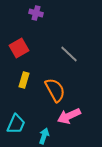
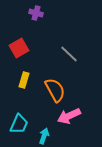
cyan trapezoid: moved 3 px right
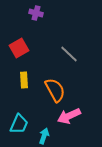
yellow rectangle: rotated 21 degrees counterclockwise
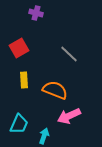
orange semicircle: rotated 40 degrees counterclockwise
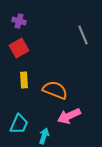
purple cross: moved 17 px left, 8 px down
gray line: moved 14 px right, 19 px up; rotated 24 degrees clockwise
